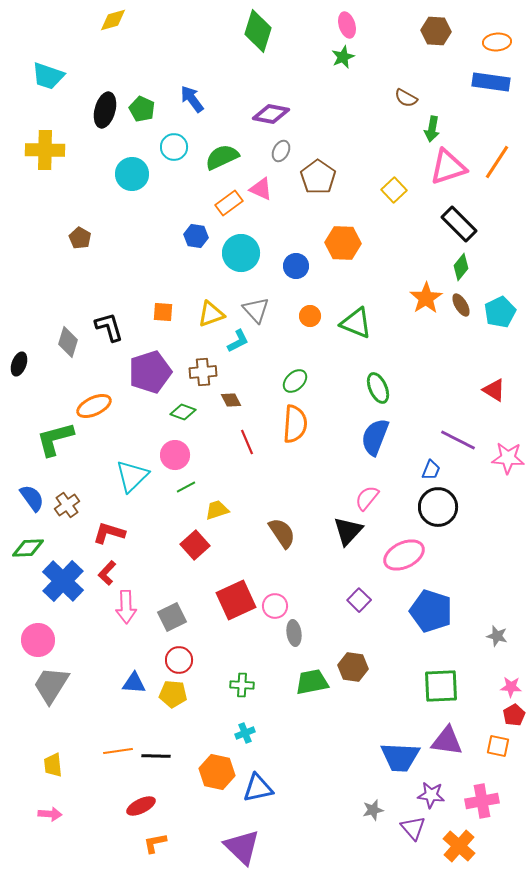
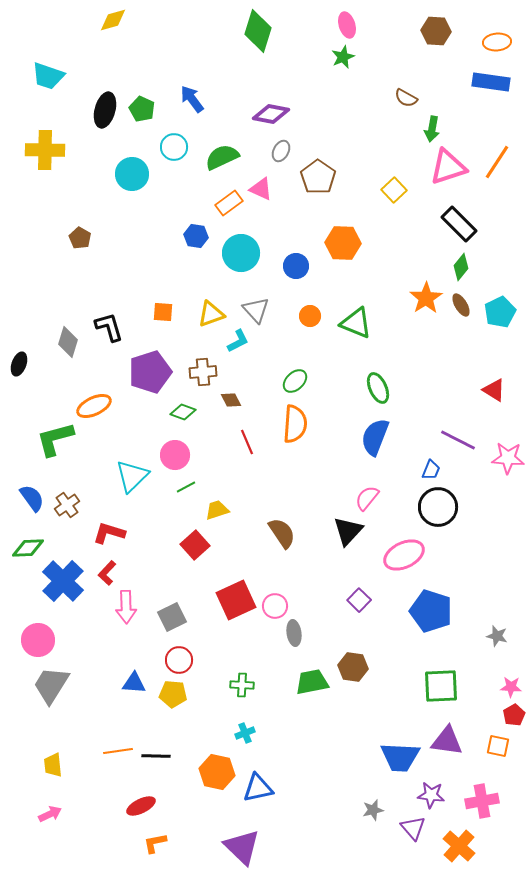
pink arrow at (50, 814): rotated 30 degrees counterclockwise
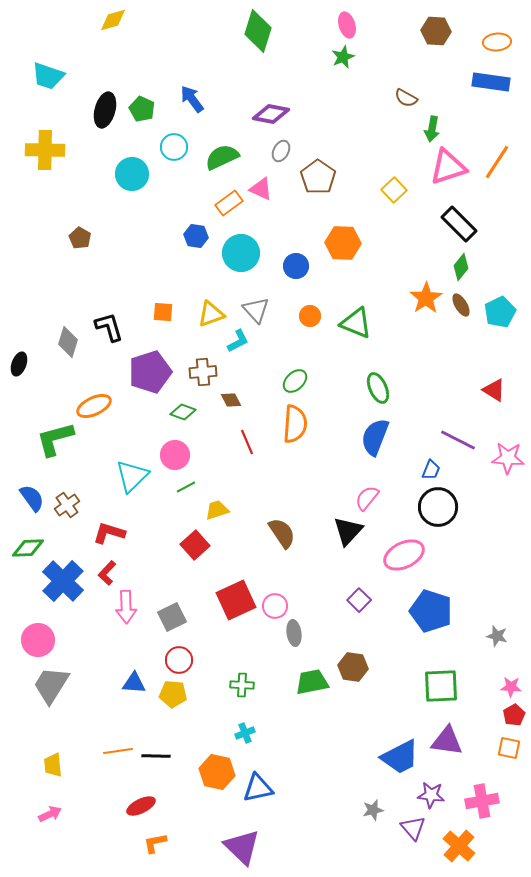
orange square at (498, 746): moved 11 px right, 2 px down
blue trapezoid at (400, 757): rotated 30 degrees counterclockwise
